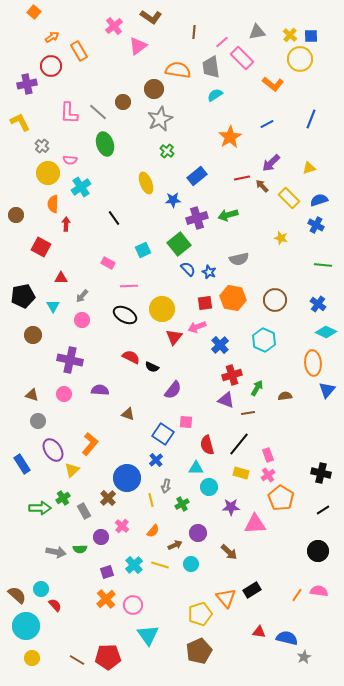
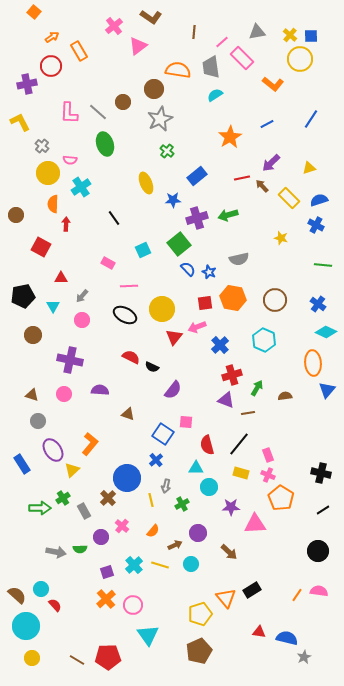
blue line at (311, 119): rotated 12 degrees clockwise
pink cross at (268, 475): rotated 32 degrees counterclockwise
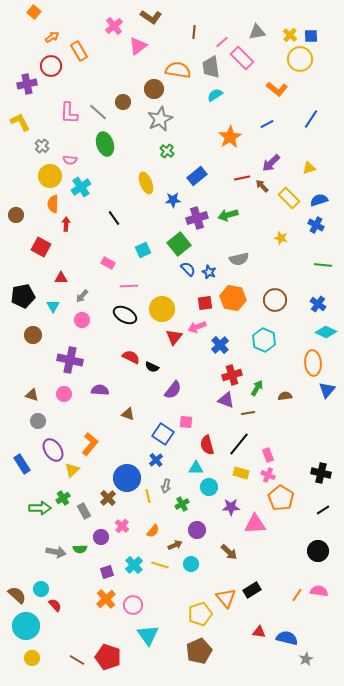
orange L-shape at (273, 84): moved 4 px right, 5 px down
yellow circle at (48, 173): moved 2 px right, 3 px down
yellow line at (151, 500): moved 3 px left, 4 px up
purple circle at (198, 533): moved 1 px left, 3 px up
red pentagon at (108, 657): rotated 20 degrees clockwise
gray star at (304, 657): moved 2 px right, 2 px down
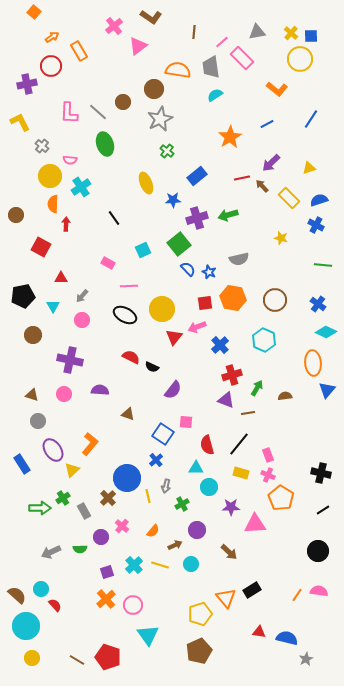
yellow cross at (290, 35): moved 1 px right, 2 px up
gray arrow at (56, 552): moved 5 px left; rotated 144 degrees clockwise
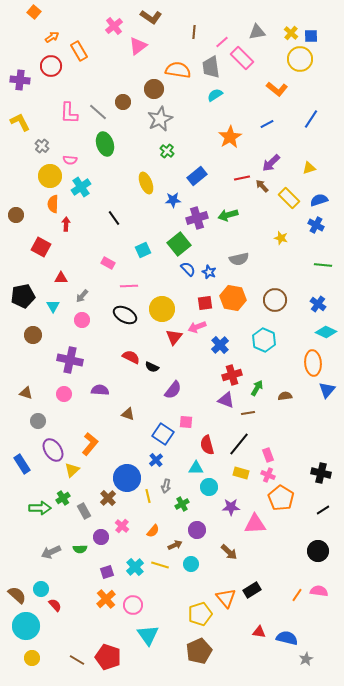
purple cross at (27, 84): moved 7 px left, 4 px up; rotated 18 degrees clockwise
brown triangle at (32, 395): moved 6 px left, 2 px up
cyan cross at (134, 565): moved 1 px right, 2 px down
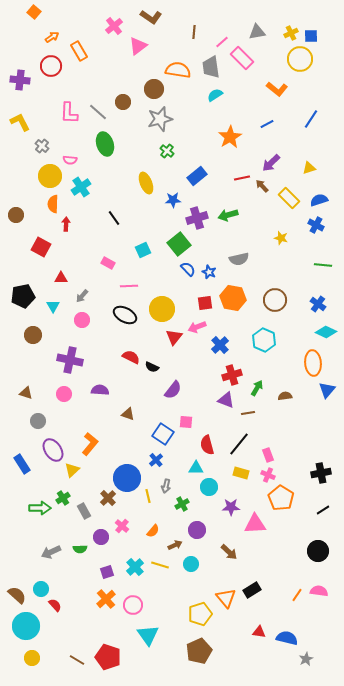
yellow cross at (291, 33): rotated 24 degrees clockwise
gray star at (160, 119): rotated 10 degrees clockwise
black cross at (321, 473): rotated 24 degrees counterclockwise
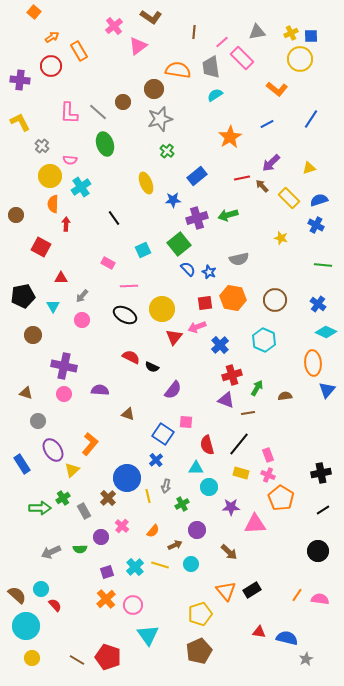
purple cross at (70, 360): moved 6 px left, 6 px down
pink semicircle at (319, 591): moved 1 px right, 8 px down
orange triangle at (226, 598): moved 7 px up
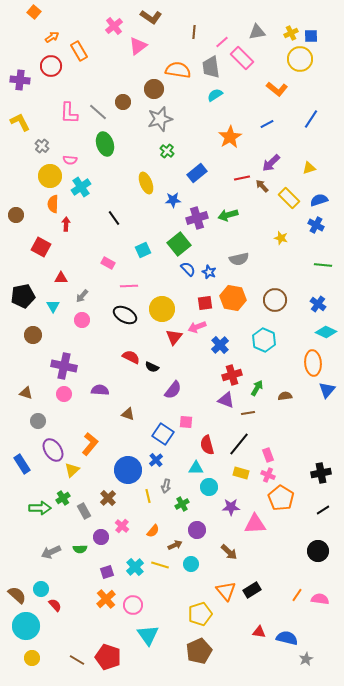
blue rectangle at (197, 176): moved 3 px up
blue circle at (127, 478): moved 1 px right, 8 px up
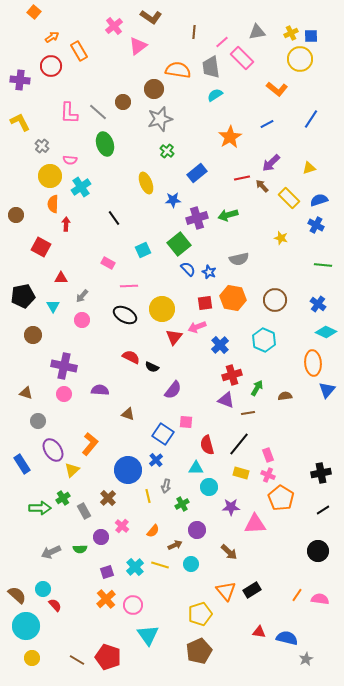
cyan circle at (41, 589): moved 2 px right
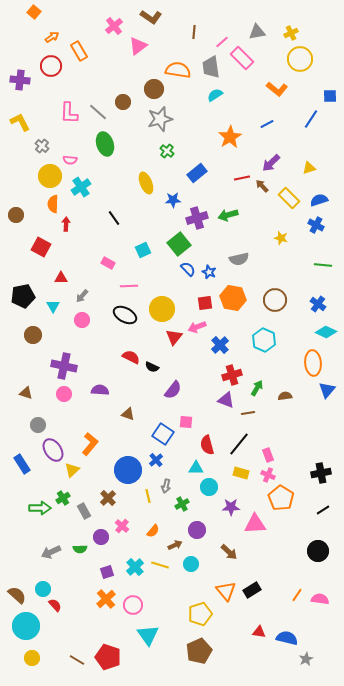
blue square at (311, 36): moved 19 px right, 60 px down
gray circle at (38, 421): moved 4 px down
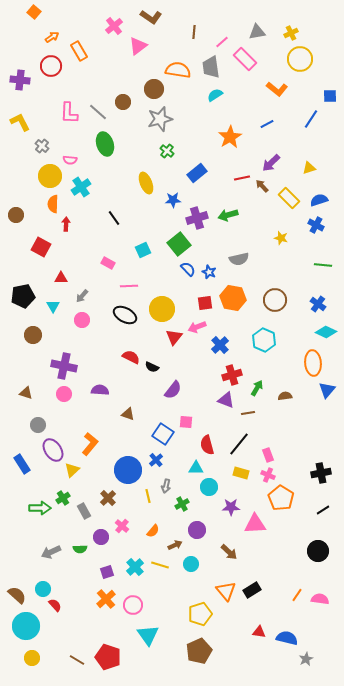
pink rectangle at (242, 58): moved 3 px right, 1 px down
